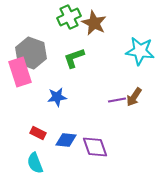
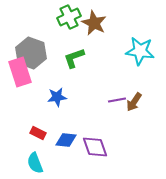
brown arrow: moved 5 px down
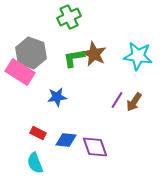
brown star: moved 31 px down
cyan star: moved 2 px left, 5 px down
green L-shape: rotated 10 degrees clockwise
pink rectangle: rotated 40 degrees counterclockwise
purple line: rotated 48 degrees counterclockwise
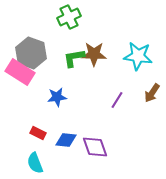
brown star: rotated 25 degrees counterclockwise
brown arrow: moved 18 px right, 9 px up
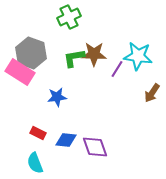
purple line: moved 31 px up
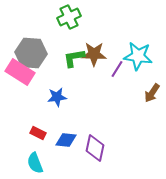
gray hexagon: rotated 16 degrees counterclockwise
purple diamond: moved 1 px down; rotated 32 degrees clockwise
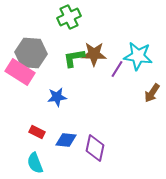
red rectangle: moved 1 px left, 1 px up
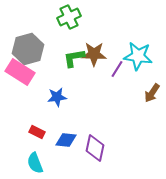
gray hexagon: moved 3 px left, 4 px up; rotated 20 degrees counterclockwise
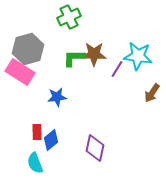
green L-shape: rotated 10 degrees clockwise
red rectangle: rotated 63 degrees clockwise
blue diamond: moved 15 px left; rotated 45 degrees counterclockwise
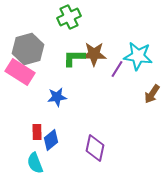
brown arrow: moved 1 px down
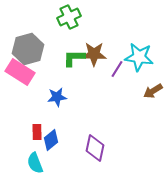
cyan star: moved 1 px right, 1 px down
brown arrow: moved 1 px right, 3 px up; rotated 24 degrees clockwise
